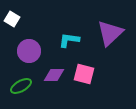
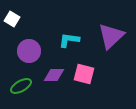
purple triangle: moved 1 px right, 3 px down
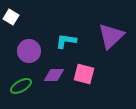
white square: moved 1 px left, 2 px up
cyan L-shape: moved 3 px left, 1 px down
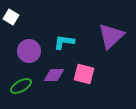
cyan L-shape: moved 2 px left, 1 px down
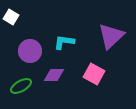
purple circle: moved 1 px right
pink square: moved 10 px right; rotated 15 degrees clockwise
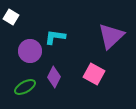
cyan L-shape: moved 9 px left, 5 px up
purple diamond: moved 2 px down; rotated 65 degrees counterclockwise
green ellipse: moved 4 px right, 1 px down
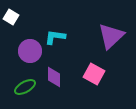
purple diamond: rotated 25 degrees counterclockwise
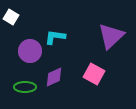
purple diamond: rotated 65 degrees clockwise
green ellipse: rotated 30 degrees clockwise
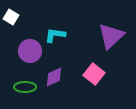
cyan L-shape: moved 2 px up
pink square: rotated 10 degrees clockwise
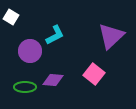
cyan L-shape: rotated 145 degrees clockwise
purple diamond: moved 1 px left, 3 px down; rotated 30 degrees clockwise
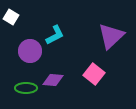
green ellipse: moved 1 px right, 1 px down
